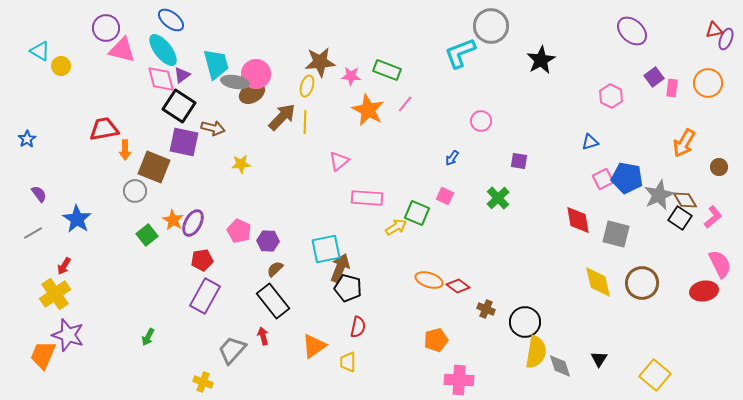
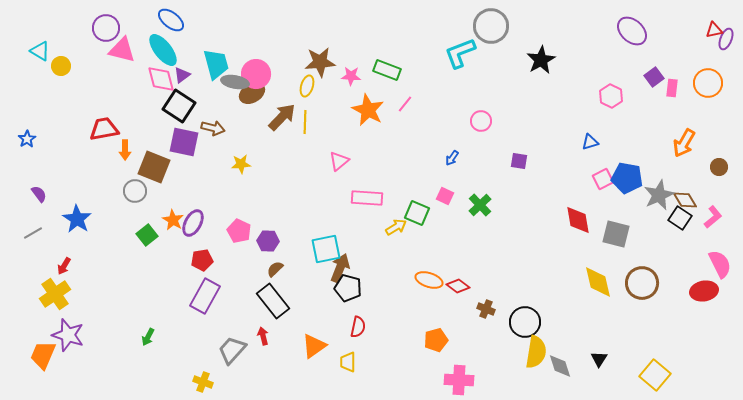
green cross at (498, 198): moved 18 px left, 7 px down
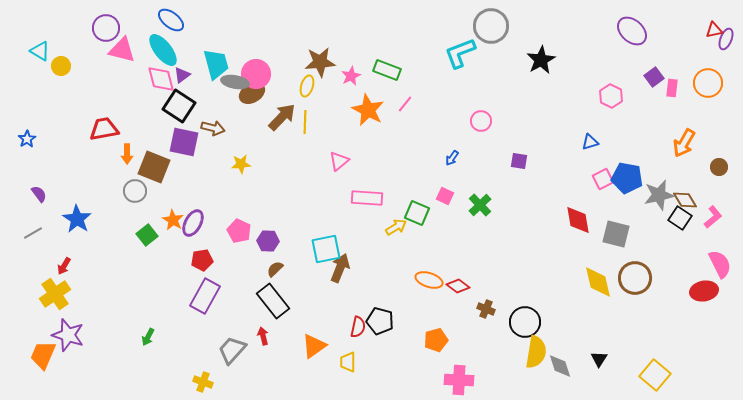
pink star at (351, 76): rotated 30 degrees counterclockwise
orange arrow at (125, 150): moved 2 px right, 4 px down
gray star at (659, 195): rotated 12 degrees clockwise
brown circle at (642, 283): moved 7 px left, 5 px up
black pentagon at (348, 288): moved 32 px right, 33 px down
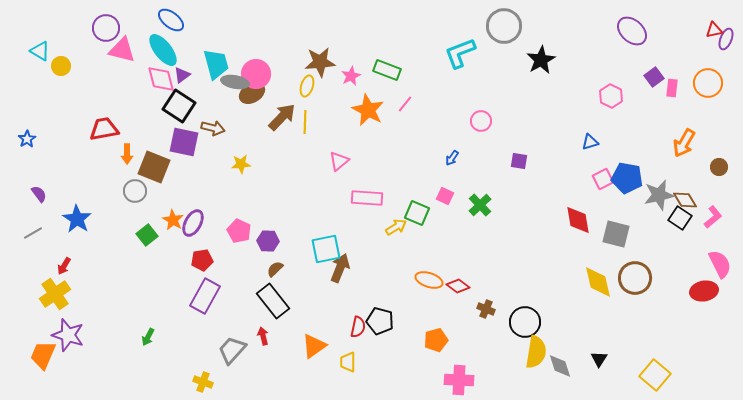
gray circle at (491, 26): moved 13 px right
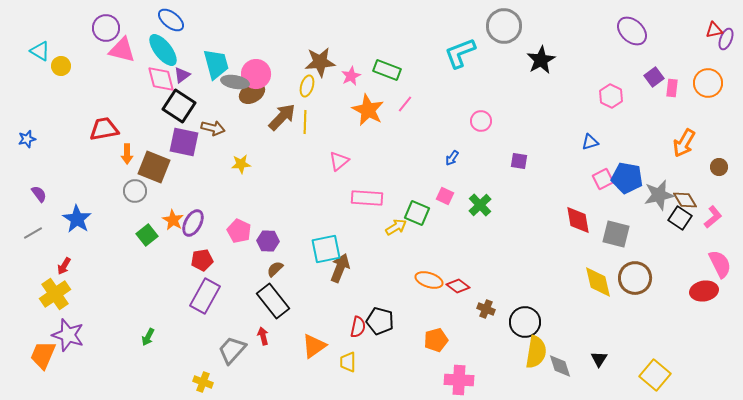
blue star at (27, 139): rotated 18 degrees clockwise
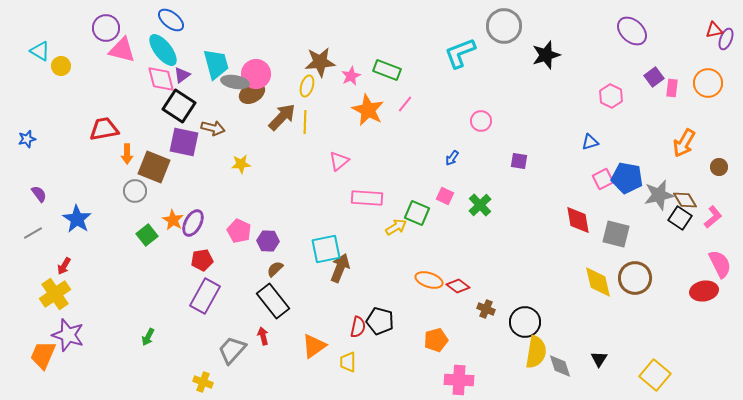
black star at (541, 60): moved 5 px right, 5 px up; rotated 12 degrees clockwise
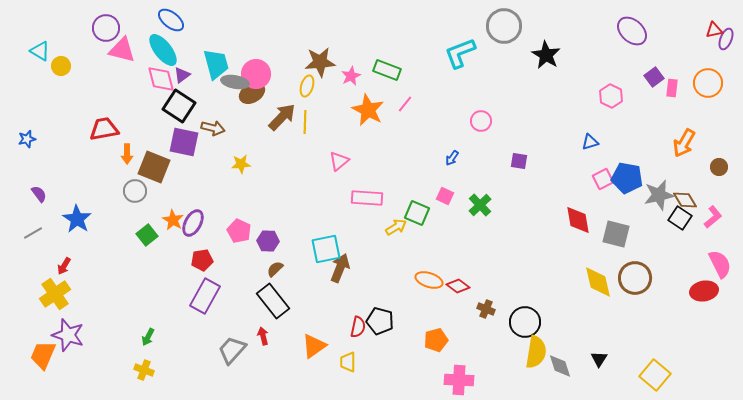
black star at (546, 55): rotated 24 degrees counterclockwise
yellow cross at (203, 382): moved 59 px left, 12 px up
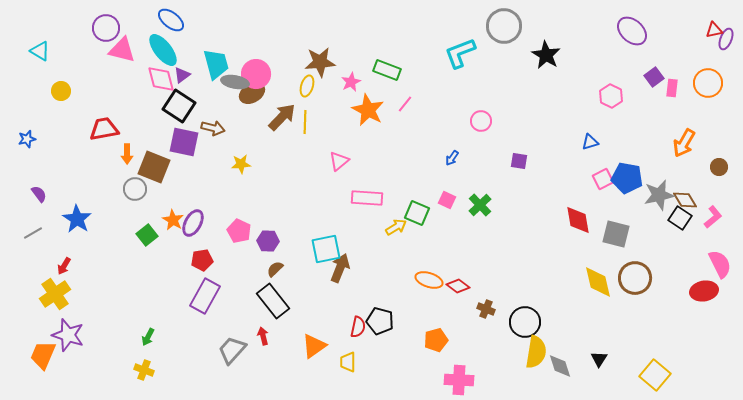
yellow circle at (61, 66): moved 25 px down
pink star at (351, 76): moved 6 px down
gray circle at (135, 191): moved 2 px up
pink square at (445, 196): moved 2 px right, 4 px down
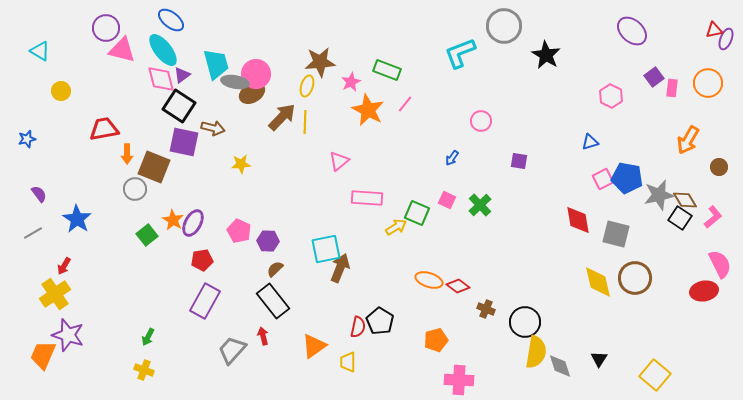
orange arrow at (684, 143): moved 4 px right, 3 px up
purple rectangle at (205, 296): moved 5 px down
black pentagon at (380, 321): rotated 16 degrees clockwise
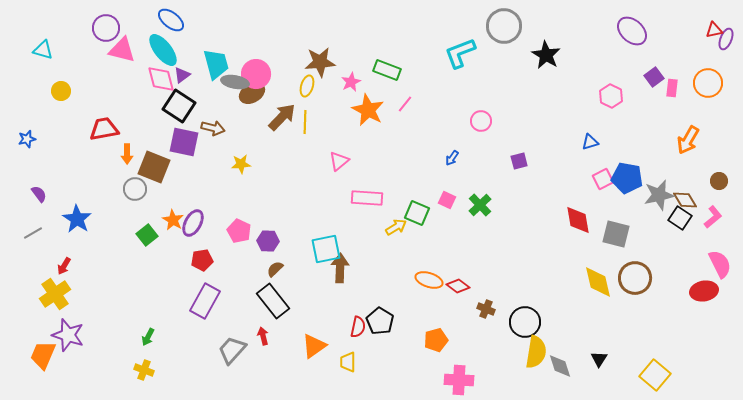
cyan triangle at (40, 51): moved 3 px right, 1 px up; rotated 15 degrees counterclockwise
purple square at (519, 161): rotated 24 degrees counterclockwise
brown circle at (719, 167): moved 14 px down
brown arrow at (340, 268): rotated 20 degrees counterclockwise
